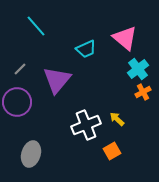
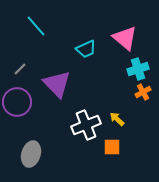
cyan cross: rotated 20 degrees clockwise
purple triangle: moved 4 px down; rotated 24 degrees counterclockwise
orange square: moved 4 px up; rotated 30 degrees clockwise
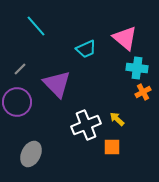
cyan cross: moved 1 px left, 1 px up; rotated 25 degrees clockwise
gray ellipse: rotated 10 degrees clockwise
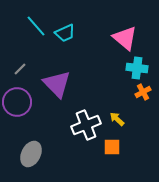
cyan trapezoid: moved 21 px left, 16 px up
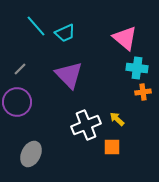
purple triangle: moved 12 px right, 9 px up
orange cross: rotated 21 degrees clockwise
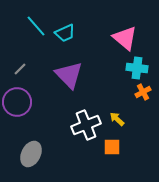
orange cross: rotated 21 degrees counterclockwise
